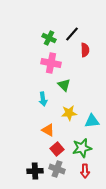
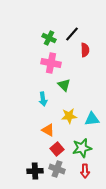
yellow star: moved 3 px down
cyan triangle: moved 2 px up
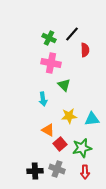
red square: moved 3 px right, 5 px up
red arrow: moved 1 px down
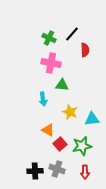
green triangle: moved 2 px left; rotated 40 degrees counterclockwise
yellow star: moved 1 px right, 4 px up; rotated 28 degrees clockwise
green star: moved 2 px up
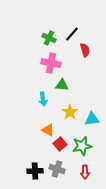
red semicircle: rotated 16 degrees counterclockwise
yellow star: rotated 14 degrees clockwise
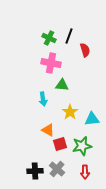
black line: moved 3 px left, 2 px down; rotated 21 degrees counterclockwise
red square: rotated 24 degrees clockwise
gray cross: rotated 21 degrees clockwise
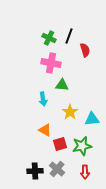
orange triangle: moved 3 px left
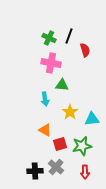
cyan arrow: moved 2 px right
gray cross: moved 1 px left, 2 px up
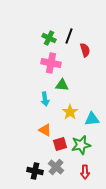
green star: moved 1 px left, 1 px up
black cross: rotated 14 degrees clockwise
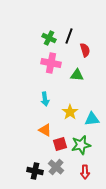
green triangle: moved 15 px right, 10 px up
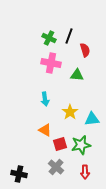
black cross: moved 16 px left, 3 px down
